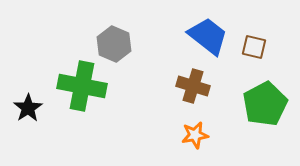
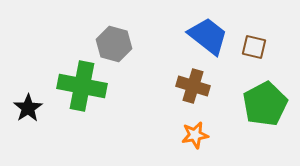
gray hexagon: rotated 8 degrees counterclockwise
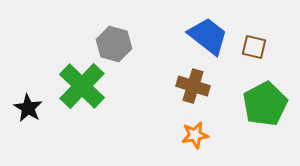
green cross: rotated 33 degrees clockwise
black star: rotated 8 degrees counterclockwise
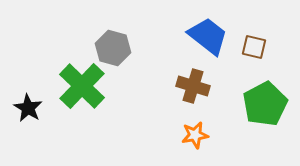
gray hexagon: moved 1 px left, 4 px down
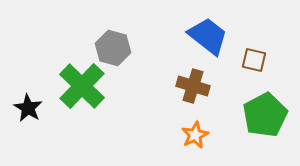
brown square: moved 13 px down
green pentagon: moved 11 px down
orange star: rotated 16 degrees counterclockwise
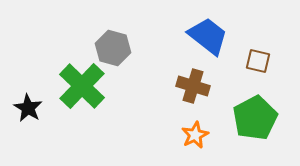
brown square: moved 4 px right, 1 px down
green pentagon: moved 10 px left, 3 px down
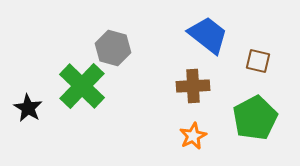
blue trapezoid: moved 1 px up
brown cross: rotated 20 degrees counterclockwise
orange star: moved 2 px left, 1 px down
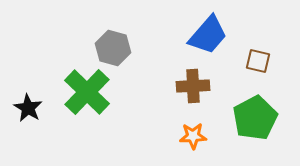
blue trapezoid: rotated 93 degrees clockwise
green cross: moved 5 px right, 6 px down
orange star: rotated 24 degrees clockwise
